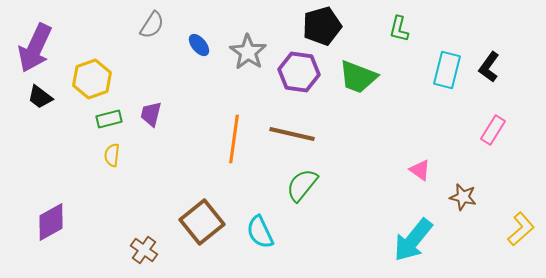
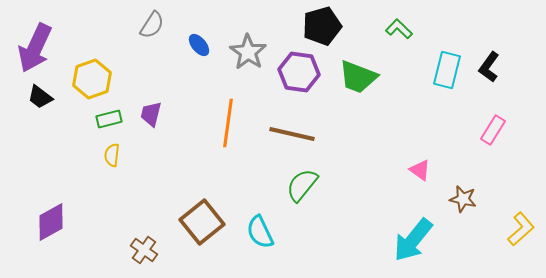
green L-shape: rotated 120 degrees clockwise
orange line: moved 6 px left, 16 px up
brown star: moved 2 px down
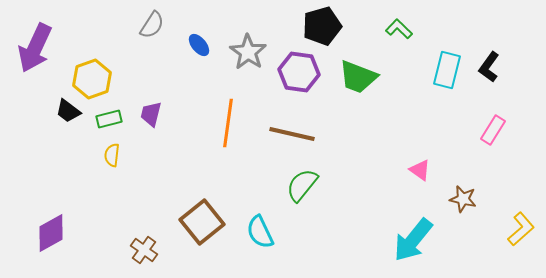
black trapezoid: moved 28 px right, 14 px down
purple diamond: moved 11 px down
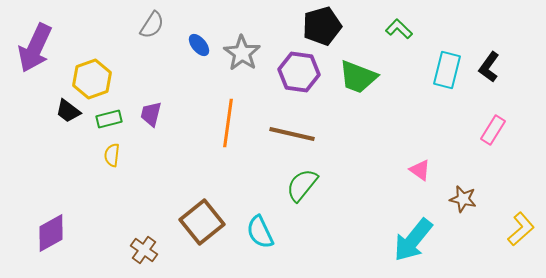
gray star: moved 6 px left, 1 px down
